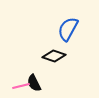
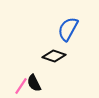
pink line: rotated 42 degrees counterclockwise
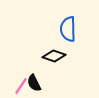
blue semicircle: rotated 30 degrees counterclockwise
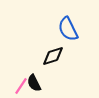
blue semicircle: rotated 25 degrees counterclockwise
black diamond: moved 1 px left; rotated 35 degrees counterclockwise
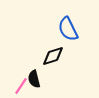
black semicircle: moved 4 px up; rotated 12 degrees clockwise
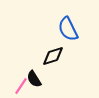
black semicircle: rotated 18 degrees counterclockwise
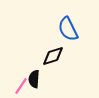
black semicircle: rotated 36 degrees clockwise
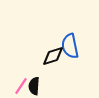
blue semicircle: moved 2 px right, 17 px down; rotated 15 degrees clockwise
black semicircle: moved 7 px down
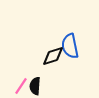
black semicircle: moved 1 px right
